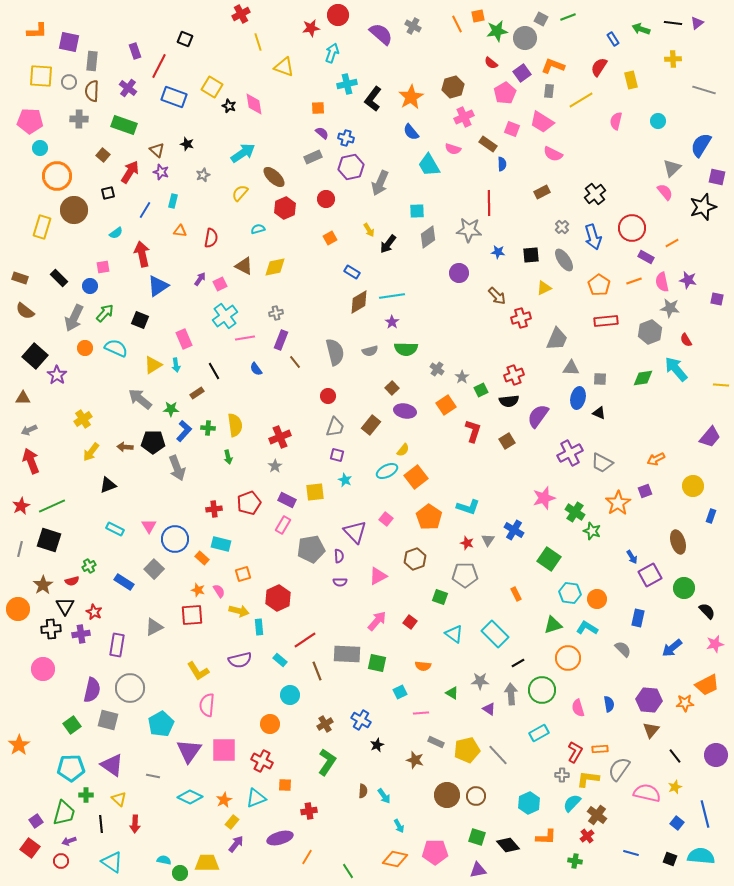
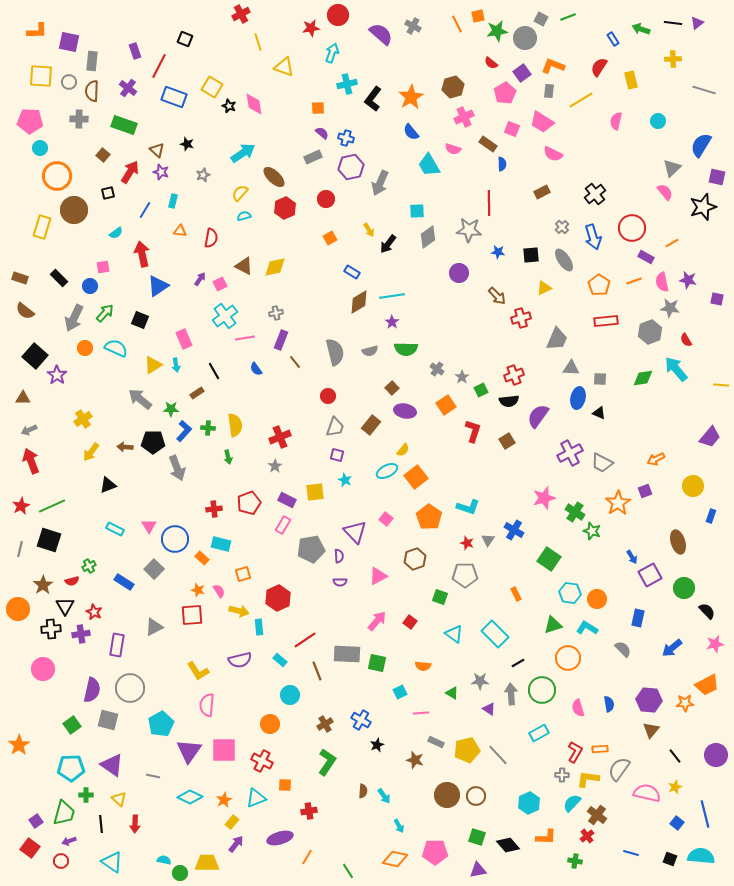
cyan semicircle at (258, 229): moved 14 px left, 13 px up
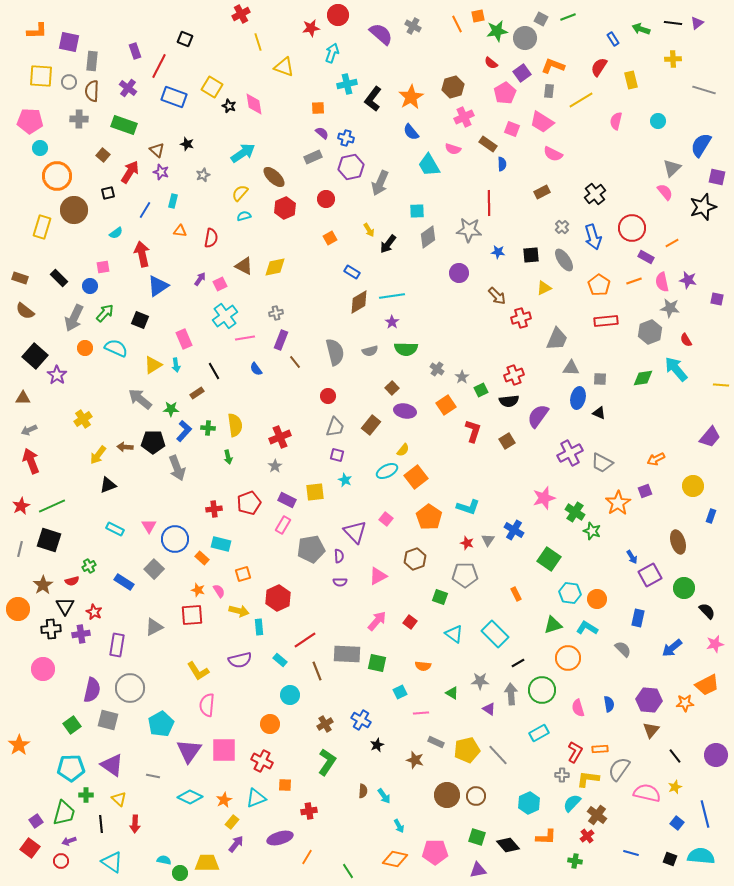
yellow arrow at (91, 452): moved 7 px right, 3 px down
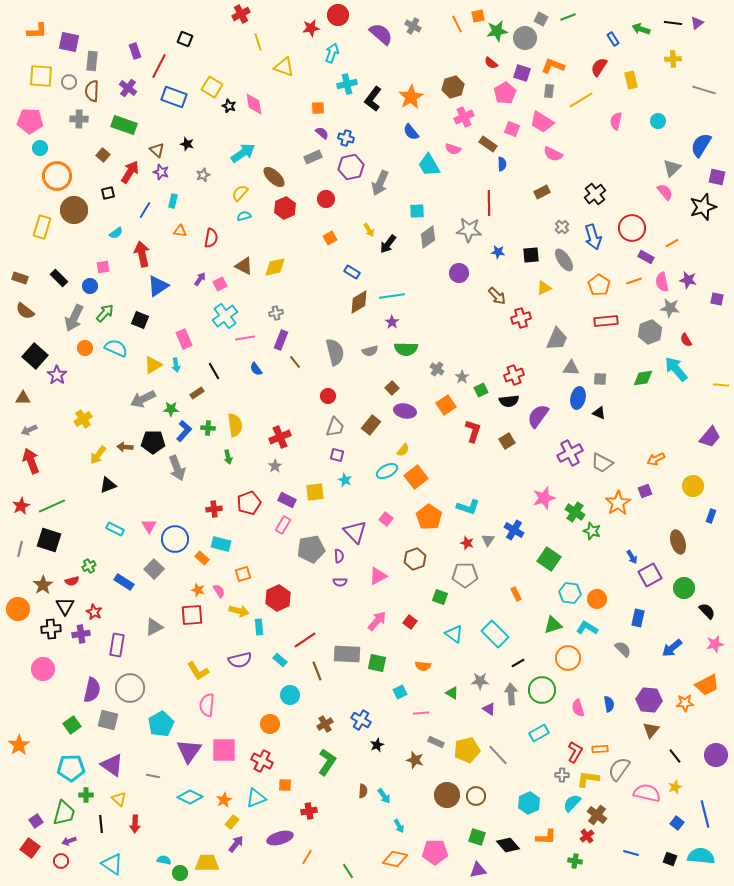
purple square at (522, 73): rotated 36 degrees counterclockwise
gray arrow at (140, 399): moved 3 px right; rotated 65 degrees counterclockwise
cyan triangle at (112, 862): moved 2 px down
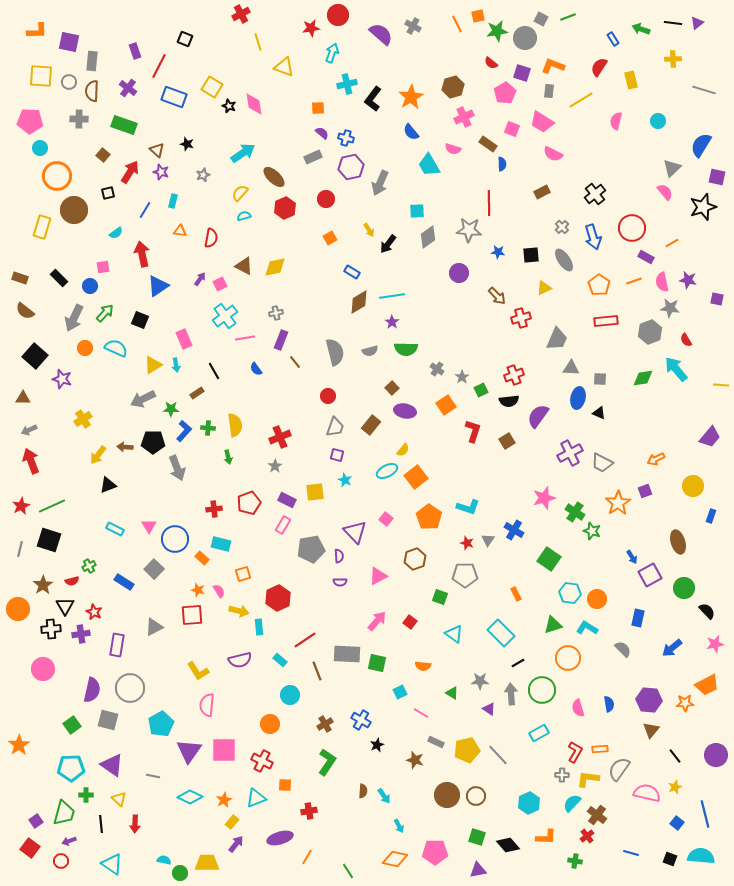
purple star at (57, 375): moved 5 px right, 4 px down; rotated 18 degrees counterclockwise
cyan rectangle at (495, 634): moved 6 px right, 1 px up
pink line at (421, 713): rotated 35 degrees clockwise
